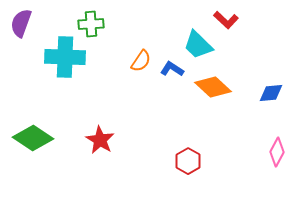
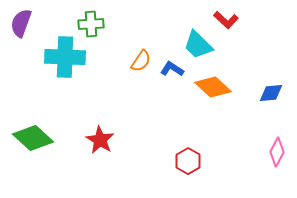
green diamond: rotated 9 degrees clockwise
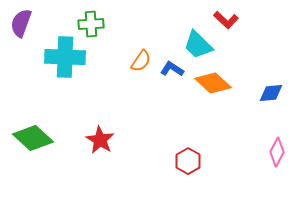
orange diamond: moved 4 px up
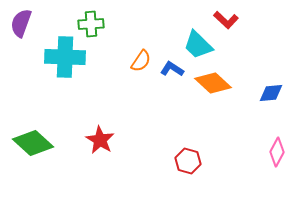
green diamond: moved 5 px down
red hexagon: rotated 15 degrees counterclockwise
